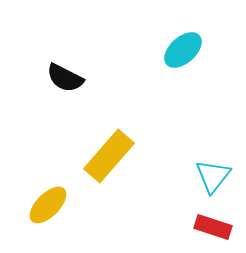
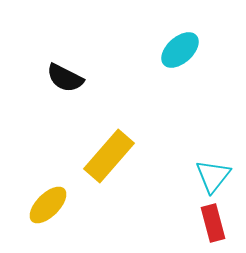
cyan ellipse: moved 3 px left
red rectangle: moved 4 px up; rotated 57 degrees clockwise
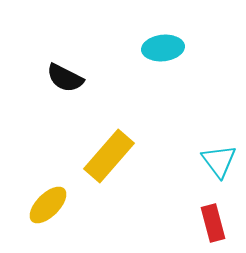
cyan ellipse: moved 17 px left, 2 px up; rotated 36 degrees clockwise
cyan triangle: moved 6 px right, 15 px up; rotated 15 degrees counterclockwise
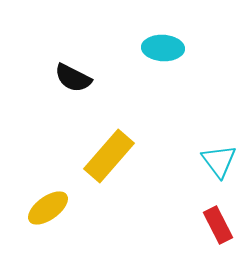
cyan ellipse: rotated 9 degrees clockwise
black semicircle: moved 8 px right
yellow ellipse: moved 3 px down; rotated 9 degrees clockwise
red rectangle: moved 5 px right, 2 px down; rotated 12 degrees counterclockwise
